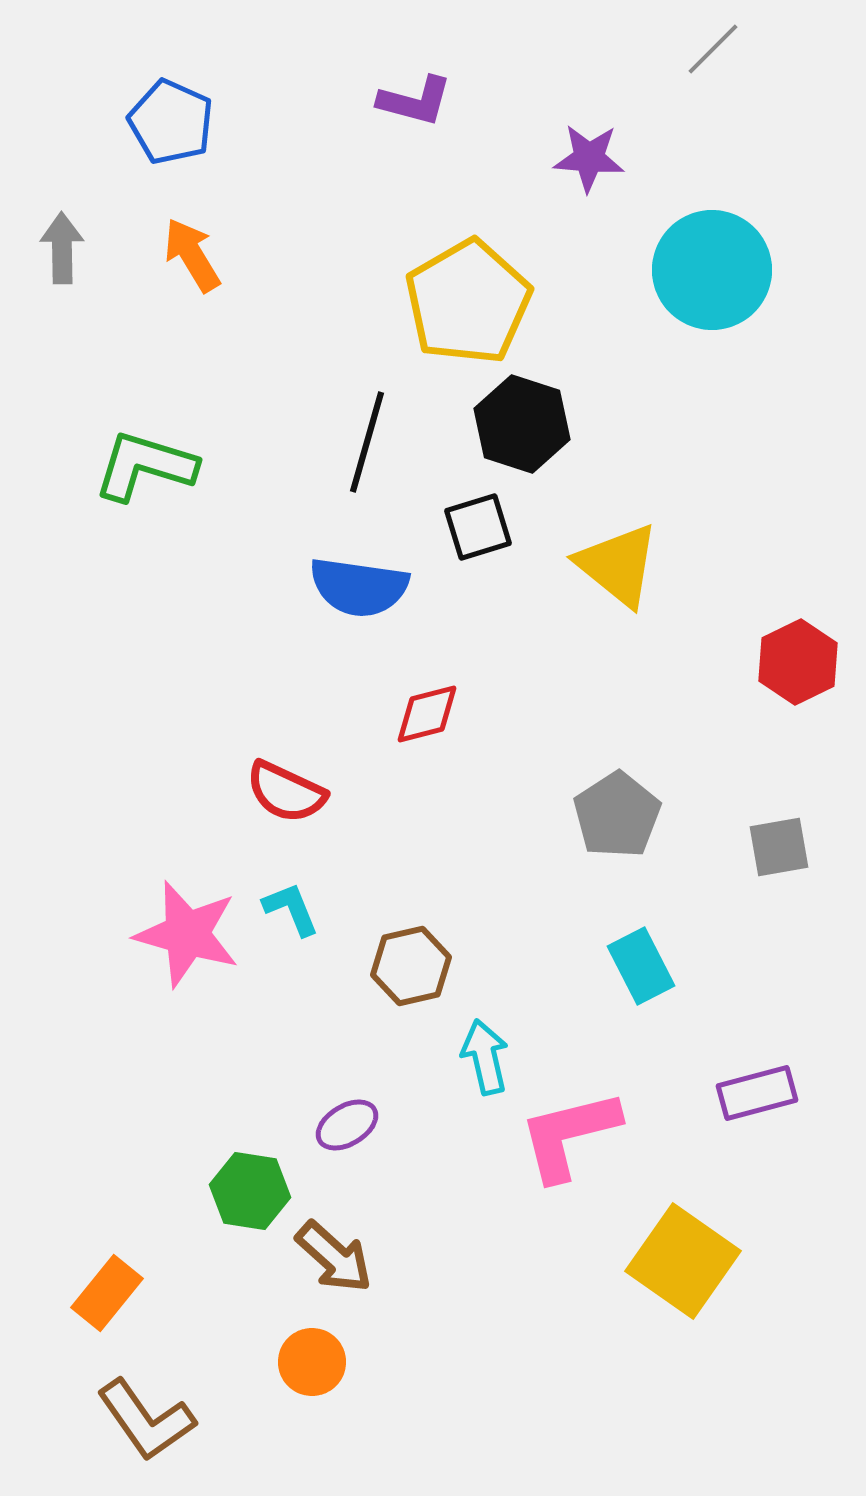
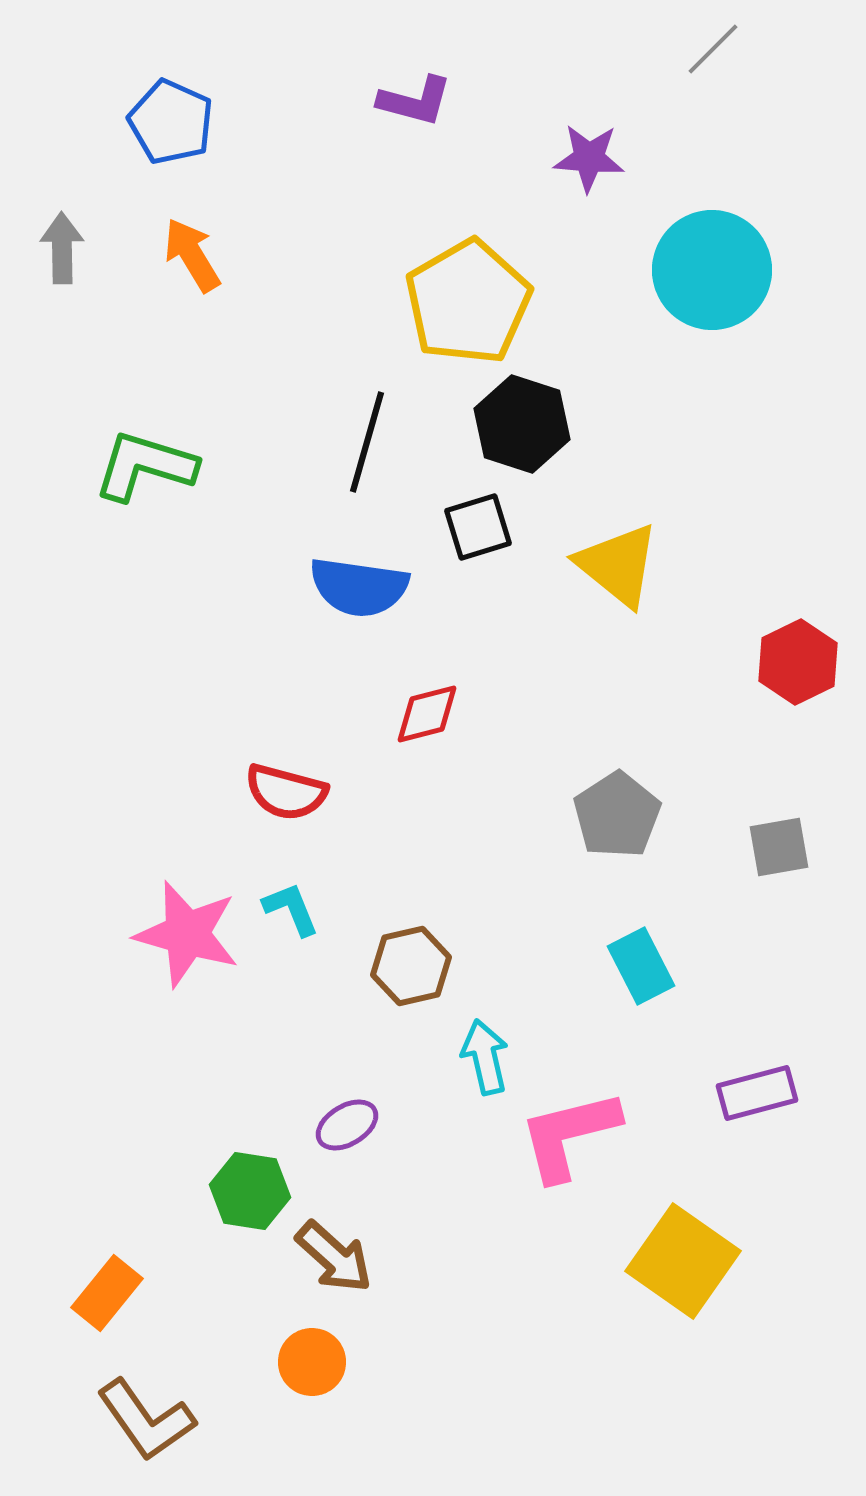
red semicircle: rotated 10 degrees counterclockwise
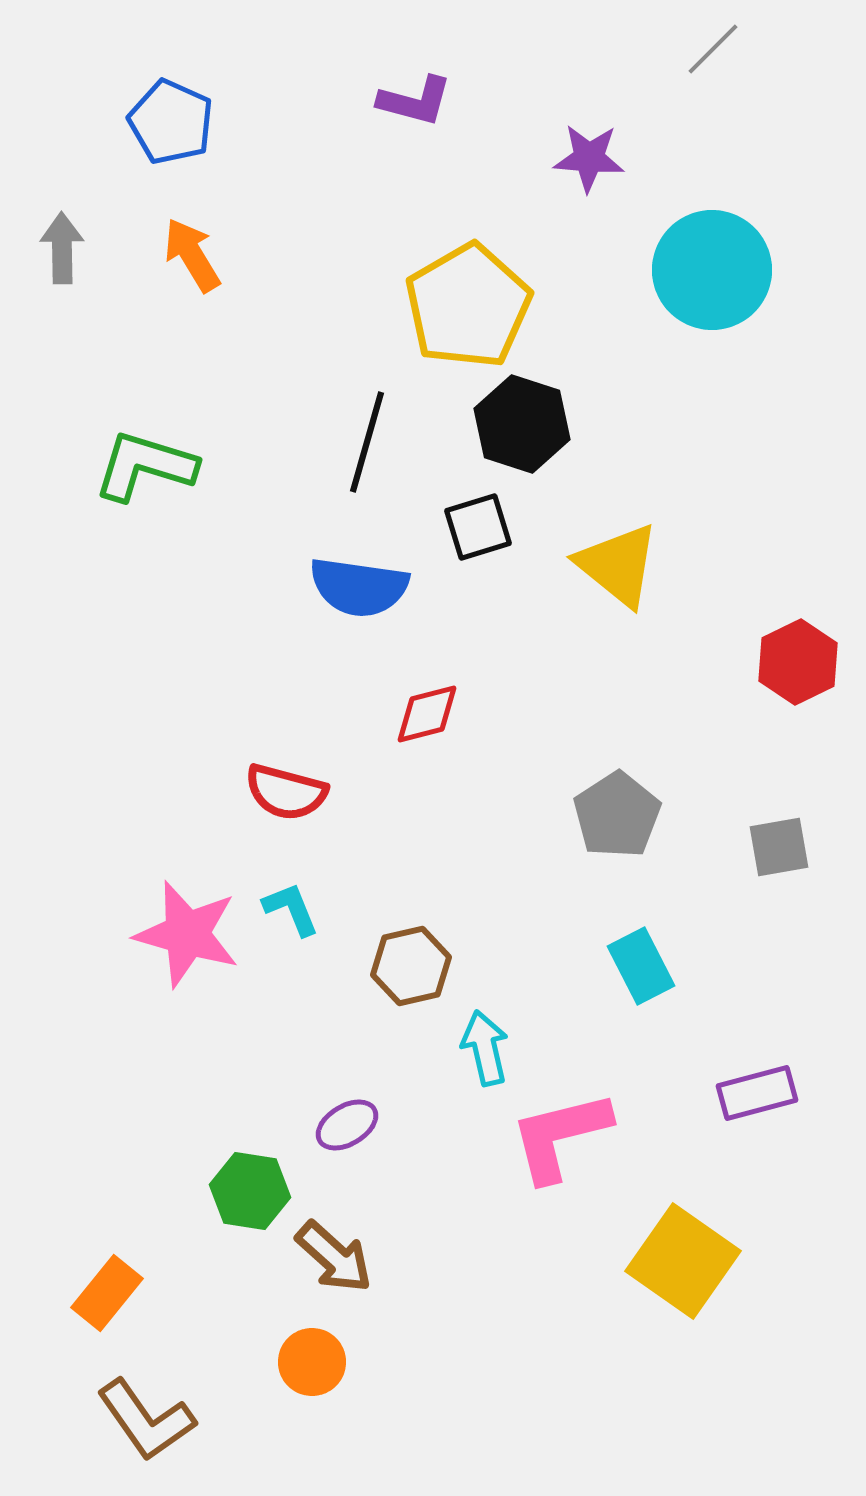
yellow pentagon: moved 4 px down
cyan arrow: moved 9 px up
pink L-shape: moved 9 px left, 1 px down
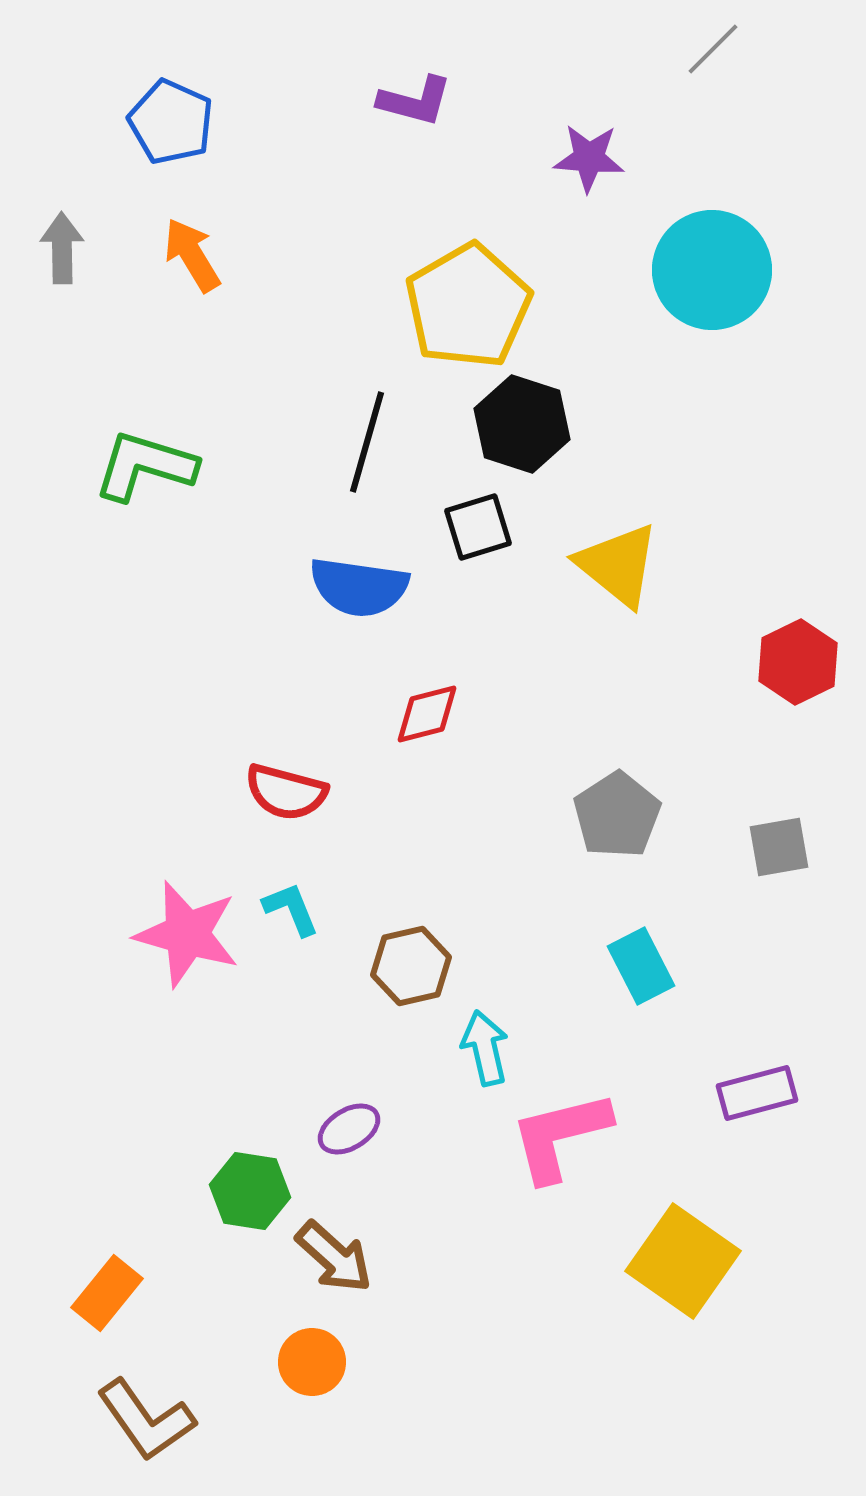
purple ellipse: moved 2 px right, 4 px down
